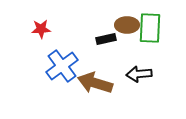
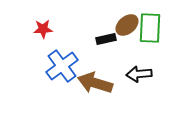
brown ellipse: rotated 40 degrees counterclockwise
red star: moved 2 px right
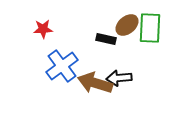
black rectangle: rotated 24 degrees clockwise
black arrow: moved 20 px left, 4 px down
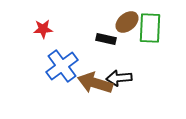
brown ellipse: moved 3 px up
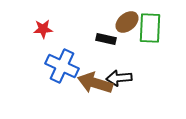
blue cross: rotated 28 degrees counterclockwise
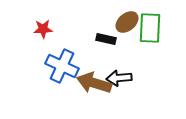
brown arrow: moved 1 px left
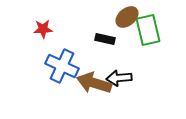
brown ellipse: moved 5 px up
green rectangle: moved 2 px left, 2 px down; rotated 16 degrees counterclockwise
black rectangle: moved 1 px left
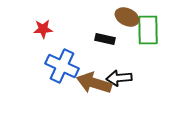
brown ellipse: rotated 65 degrees clockwise
green rectangle: rotated 12 degrees clockwise
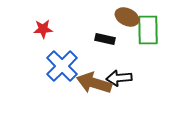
blue cross: rotated 20 degrees clockwise
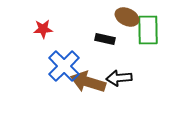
blue cross: moved 2 px right
brown arrow: moved 6 px left, 1 px up
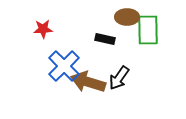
brown ellipse: rotated 25 degrees counterclockwise
black arrow: rotated 50 degrees counterclockwise
